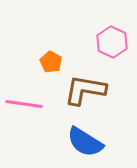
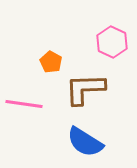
brown L-shape: moved 1 px up; rotated 12 degrees counterclockwise
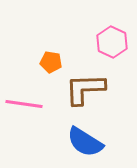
orange pentagon: rotated 20 degrees counterclockwise
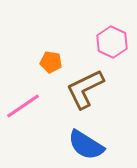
brown L-shape: rotated 24 degrees counterclockwise
pink line: moved 1 px left, 2 px down; rotated 42 degrees counterclockwise
blue semicircle: moved 1 px right, 3 px down
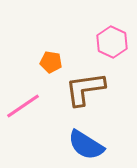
brown L-shape: rotated 18 degrees clockwise
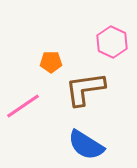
orange pentagon: rotated 10 degrees counterclockwise
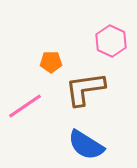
pink hexagon: moved 1 px left, 1 px up
pink line: moved 2 px right
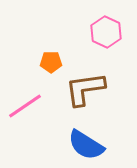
pink hexagon: moved 5 px left, 9 px up
